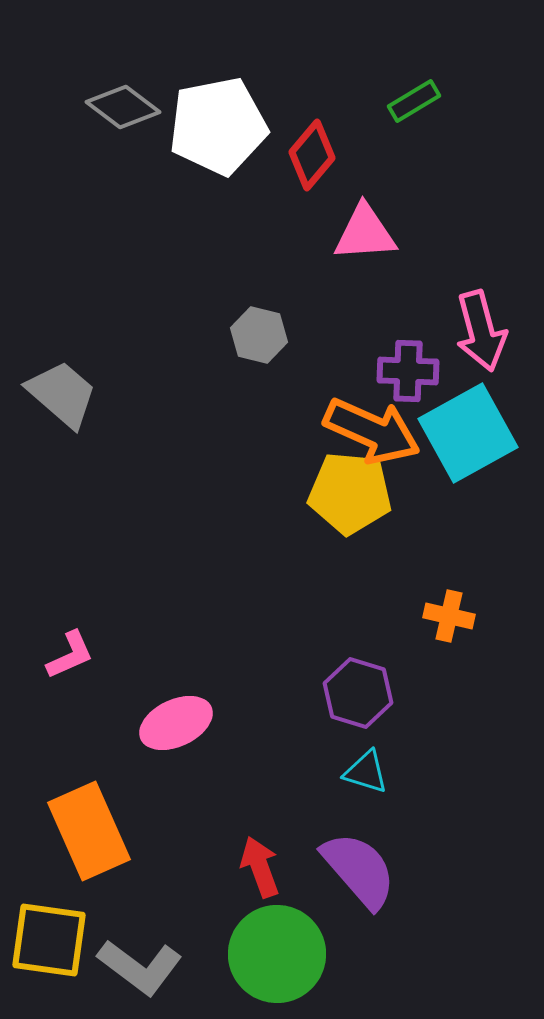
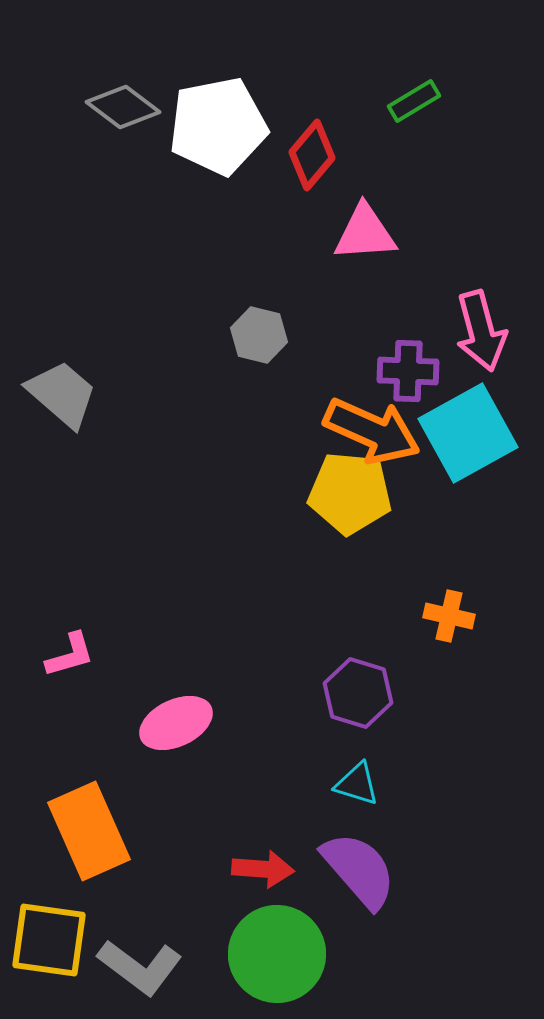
pink L-shape: rotated 8 degrees clockwise
cyan triangle: moved 9 px left, 12 px down
red arrow: moved 3 px right, 2 px down; rotated 114 degrees clockwise
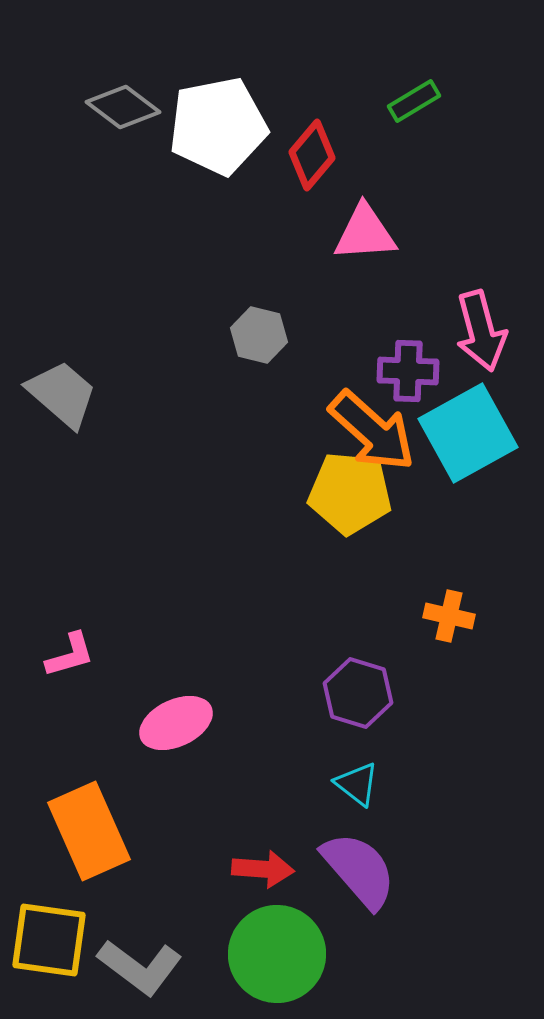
orange arrow: rotated 18 degrees clockwise
cyan triangle: rotated 21 degrees clockwise
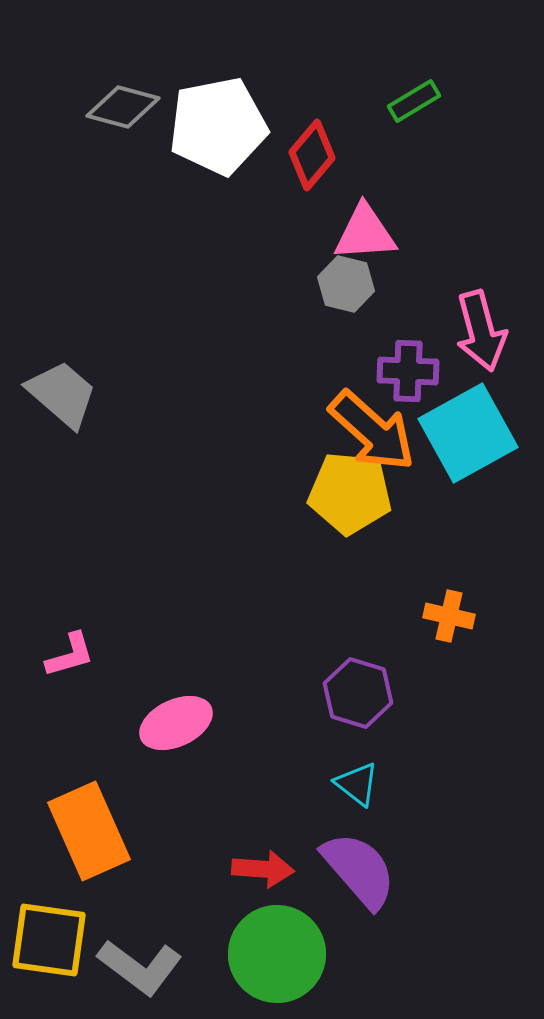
gray diamond: rotated 22 degrees counterclockwise
gray hexagon: moved 87 px right, 51 px up
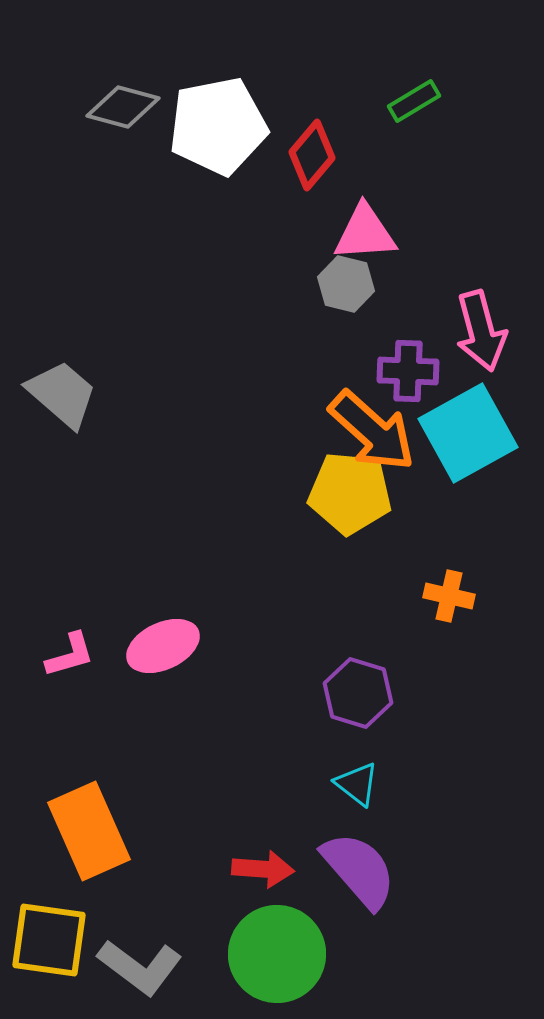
orange cross: moved 20 px up
pink ellipse: moved 13 px left, 77 px up
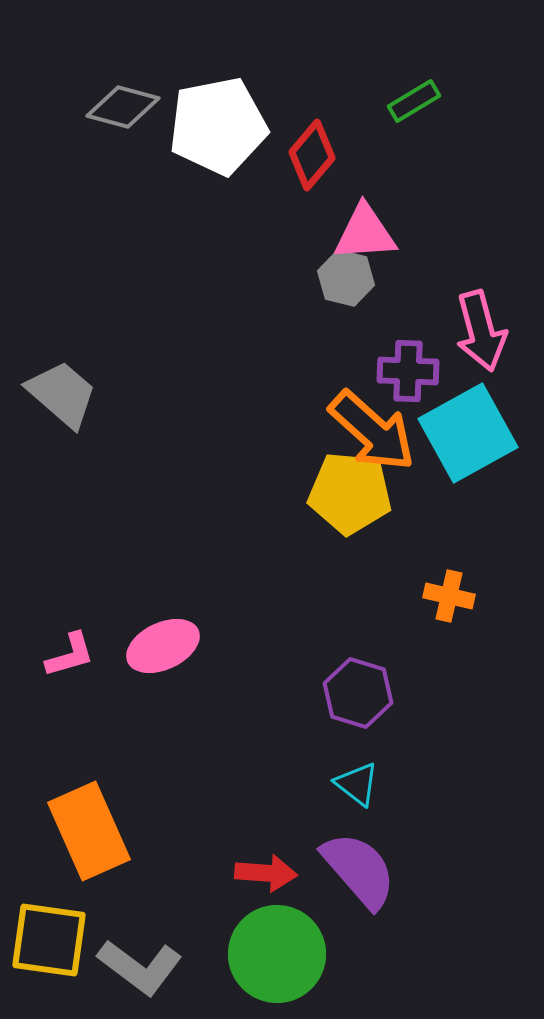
gray hexagon: moved 6 px up
red arrow: moved 3 px right, 4 px down
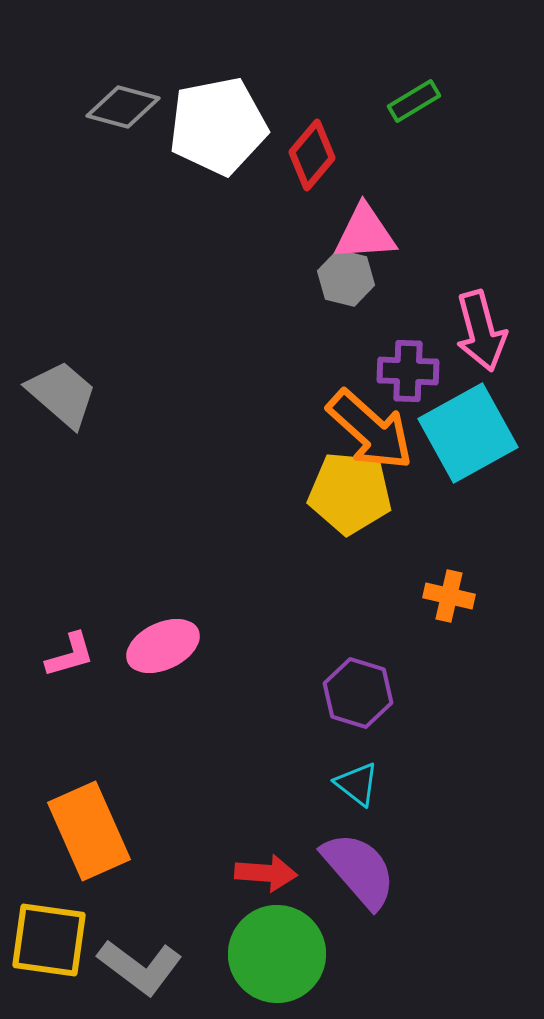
orange arrow: moved 2 px left, 1 px up
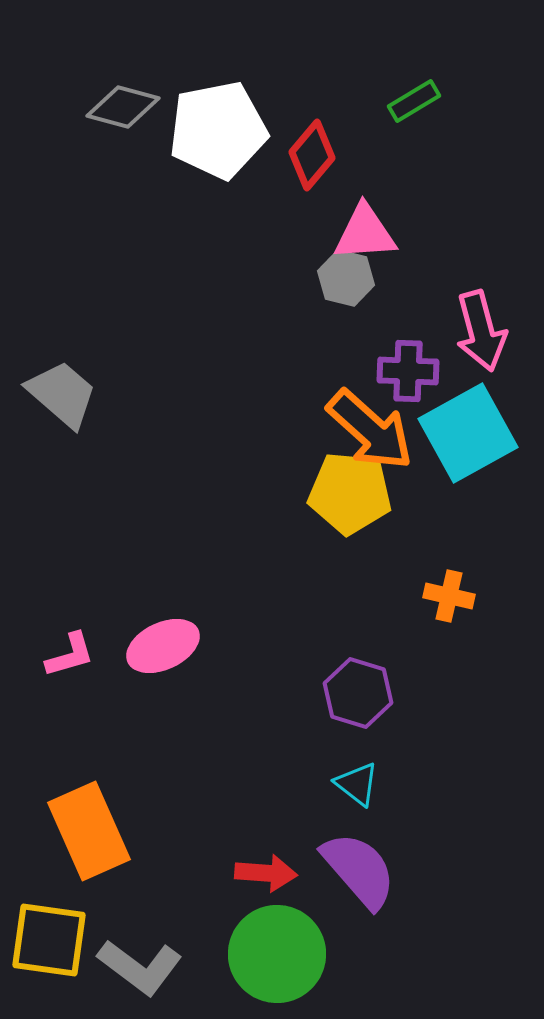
white pentagon: moved 4 px down
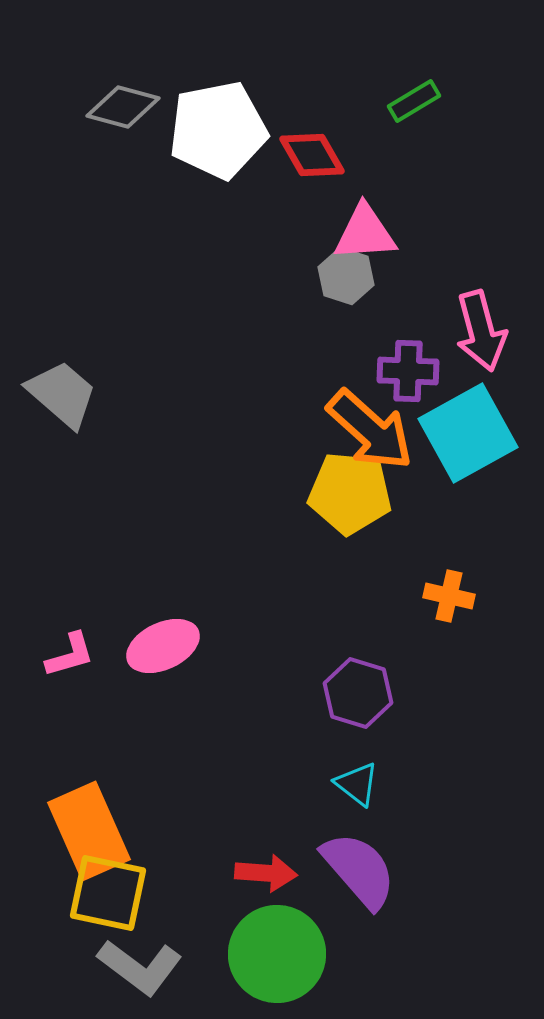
red diamond: rotated 70 degrees counterclockwise
gray hexagon: moved 2 px up; rotated 4 degrees clockwise
yellow square: moved 59 px right, 47 px up; rotated 4 degrees clockwise
